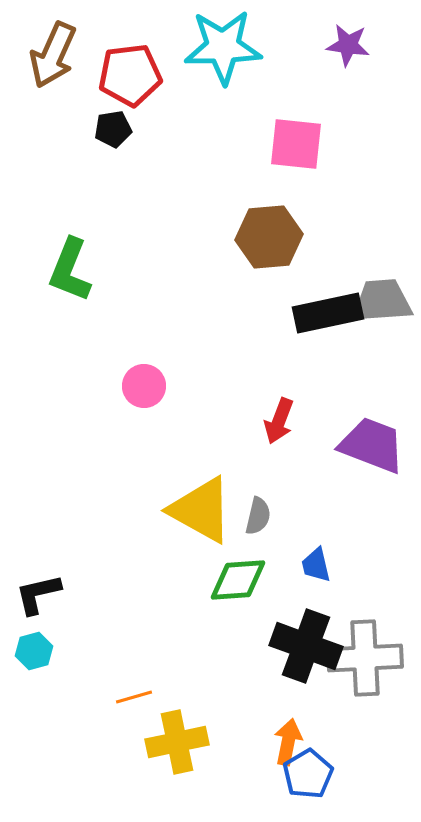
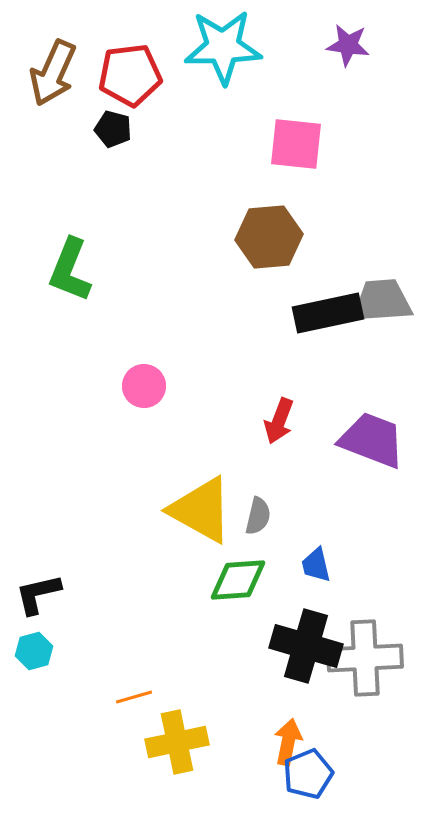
brown arrow: moved 18 px down
black pentagon: rotated 24 degrees clockwise
purple trapezoid: moved 5 px up
black cross: rotated 4 degrees counterclockwise
blue pentagon: rotated 9 degrees clockwise
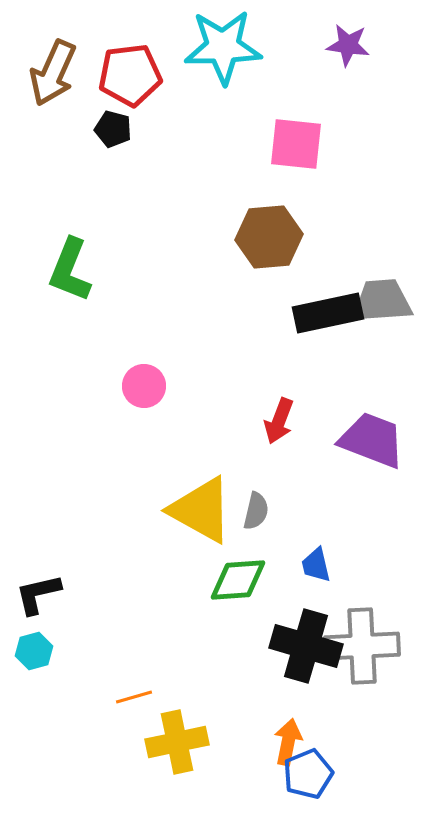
gray semicircle: moved 2 px left, 5 px up
gray cross: moved 3 px left, 12 px up
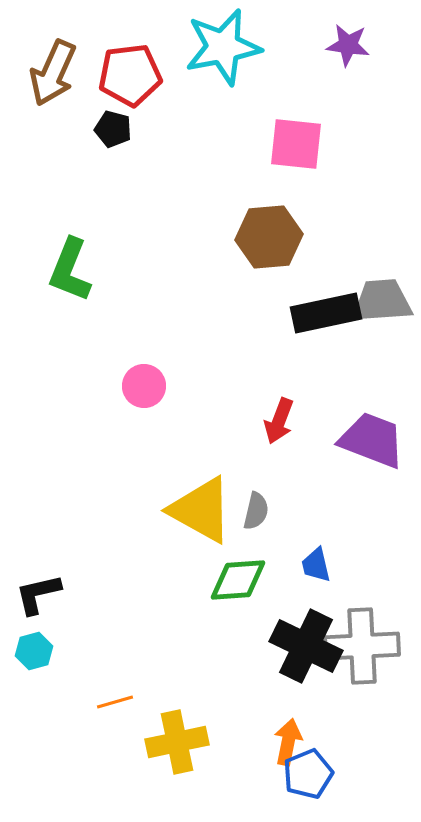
cyan star: rotated 10 degrees counterclockwise
black rectangle: moved 2 px left
black cross: rotated 10 degrees clockwise
orange line: moved 19 px left, 5 px down
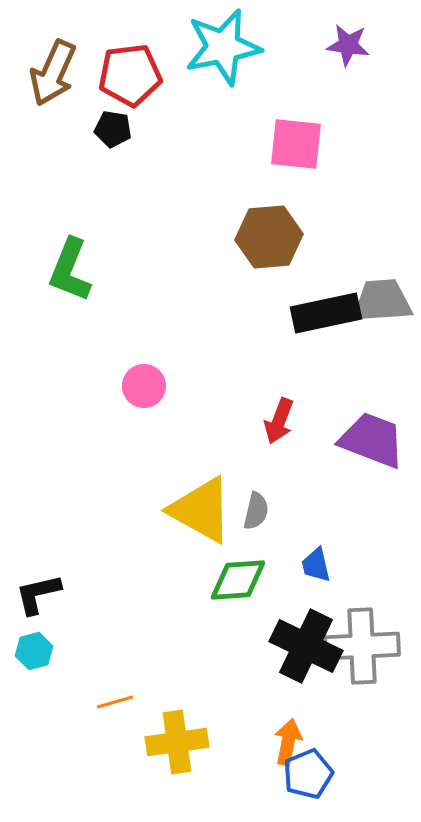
black pentagon: rotated 6 degrees counterclockwise
yellow cross: rotated 4 degrees clockwise
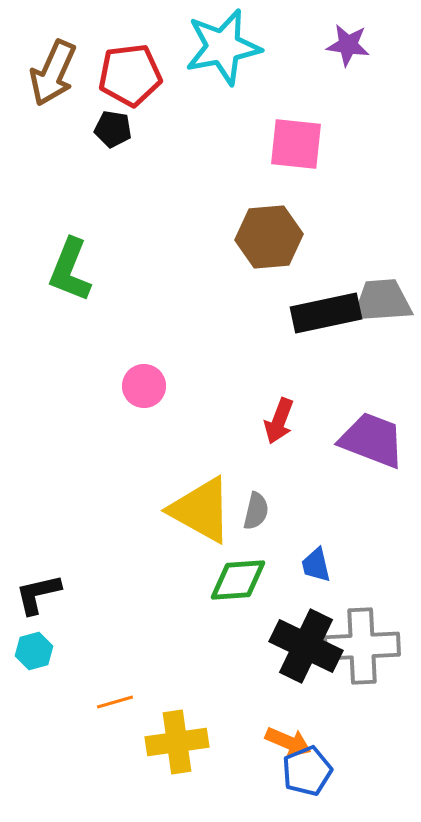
orange arrow: rotated 102 degrees clockwise
blue pentagon: moved 1 px left, 3 px up
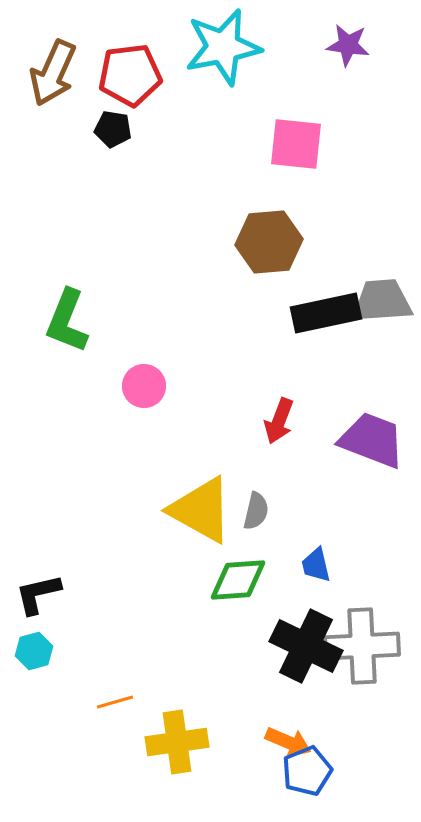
brown hexagon: moved 5 px down
green L-shape: moved 3 px left, 51 px down
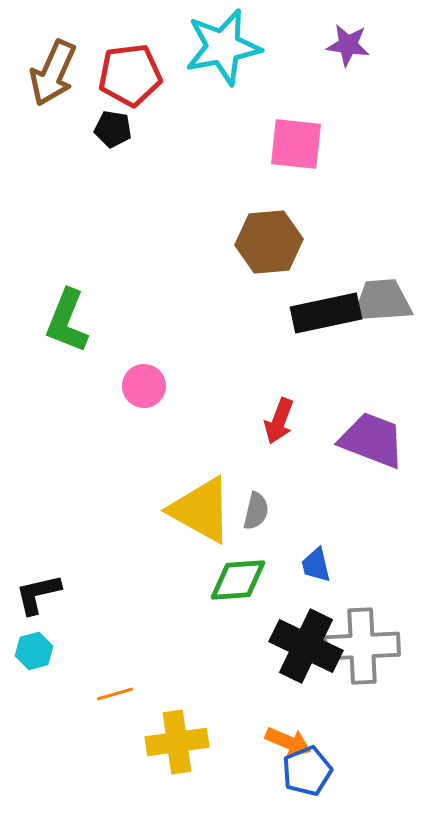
orange line: moved 8 px up
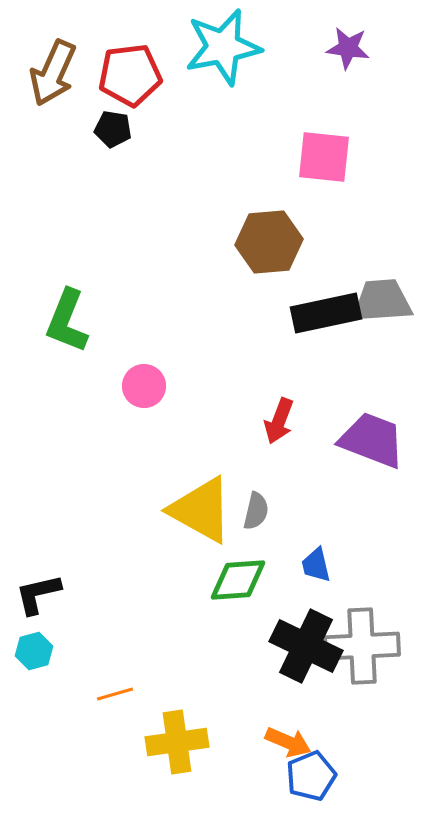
purple star: moved 3 px down
pink square: moved 28 px right, 13 px down
blue pentagon: moved 4 px right, 5 px down
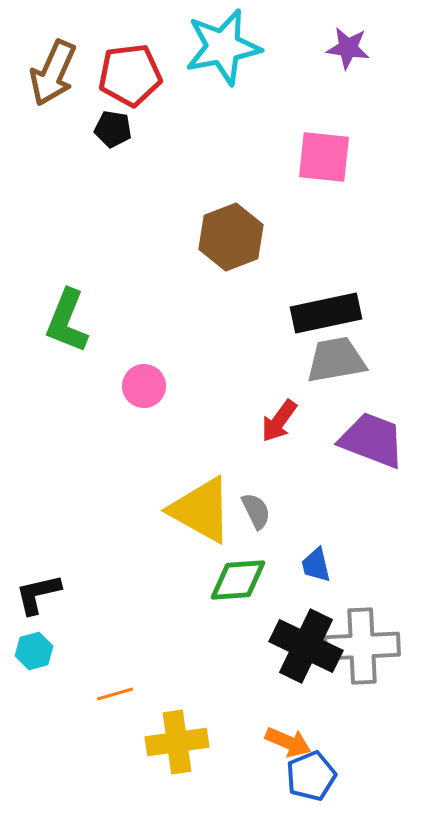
brown hexagon: moved 38 px left, 5 px up; rotated 16 degrees counterclockwise
gray trapezoid: moved 46 px left, 59 px down; rotated 6 degrees counterclockwise
red arrow: rotated 15 degrees clockwise
gray semicircle: rotated 39 degrees counterclockwise
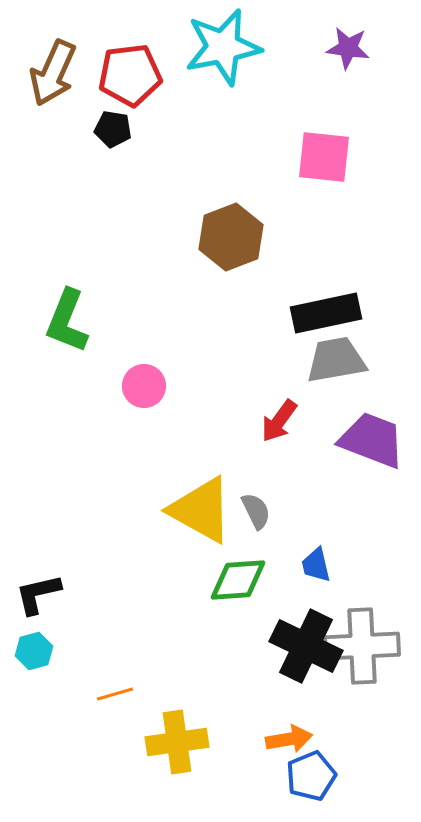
orange arrow: moved 1 px right, 3 px up; rotated 33 degrees counterclockwise
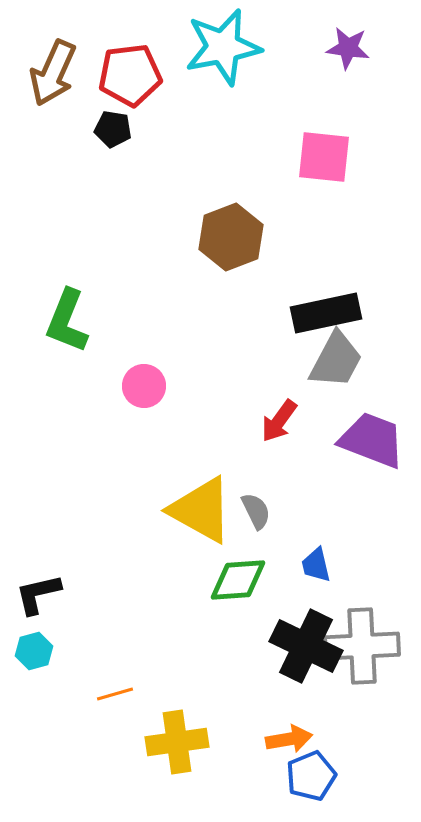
gray trapezoid: rotated 128 degrees clockwise
